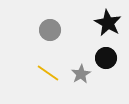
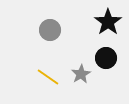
black star: moved 1 px up; rotated 8 degrees clockwise
yellow line: moved 4 px down
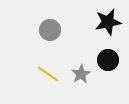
black star: rotated 24 degrees clockwise
black circle: moved 2 px right, 2 px down
yellow line: moved 3 px up
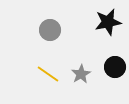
black circle: moved 7 px right, 7 px down
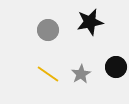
black star: moved 18 px left
gray circle: moved 2 px left
black circle: moved 1 px right
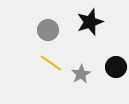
black star: rotated 8 degrees counterclockwise
yellow line: moved 3 px right, 11 px up
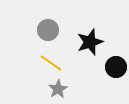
black star: moved 20 px down
gray star: moved 23 px left, 15 px down
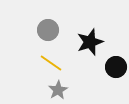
gray star: moved 1 px down
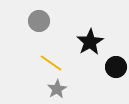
gray circle: moved 9 px left, 9 px up
black star: rotated 12 degrees counterclockwise
gray star: moved 1 px left, 1 px up
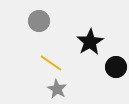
gray star: rotated 12 degrees counterclockwise
